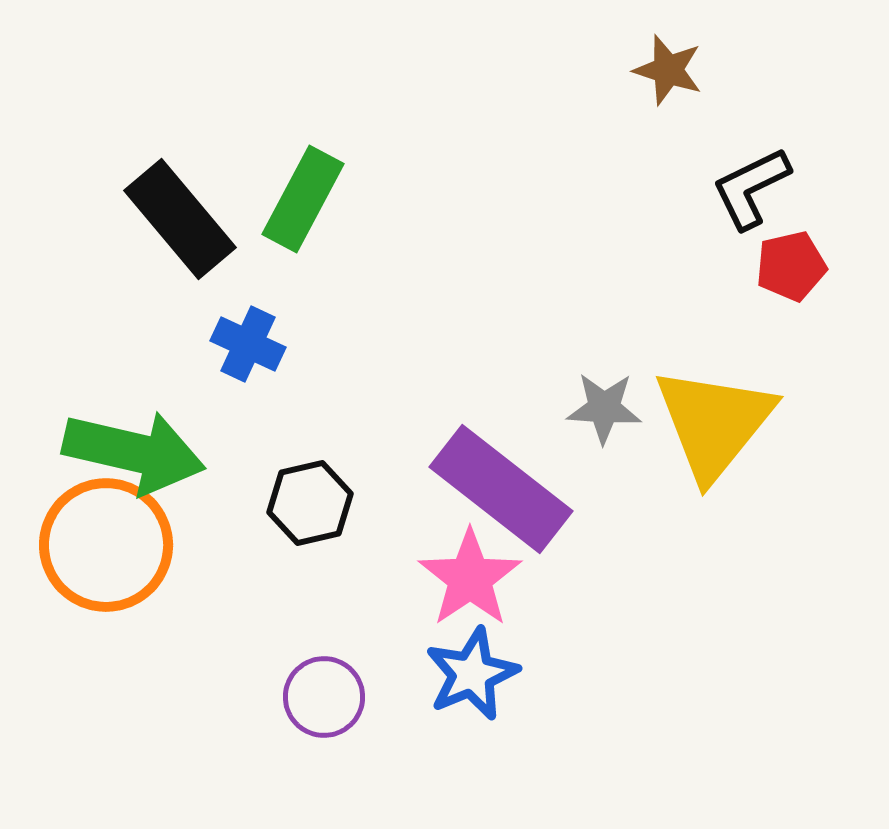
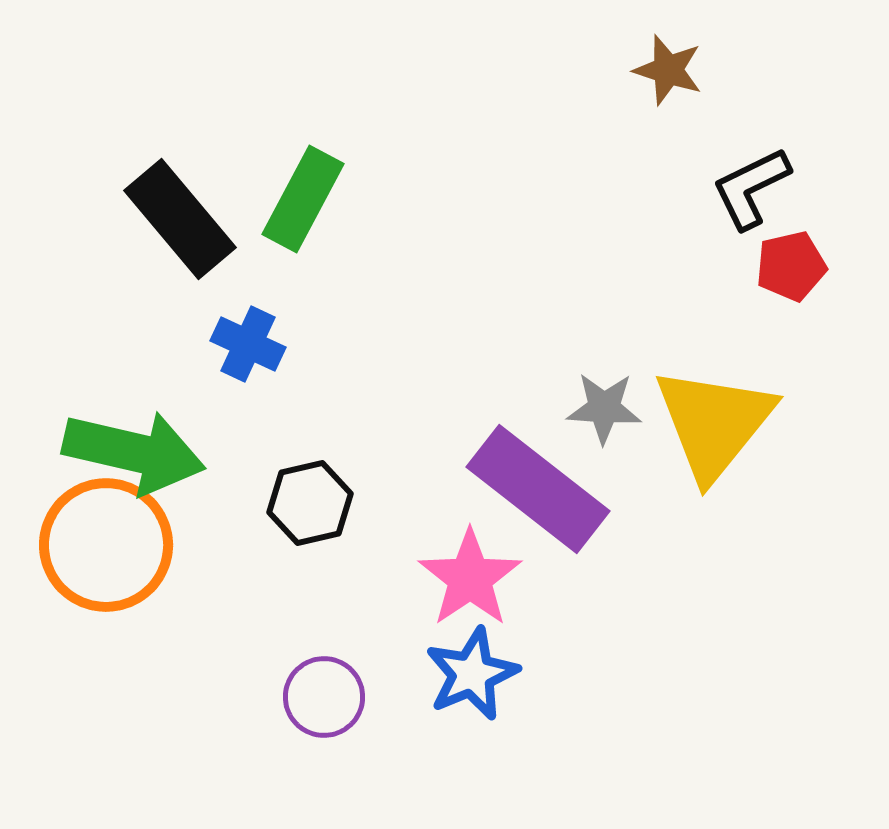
purple rectangle: moved 37 px right
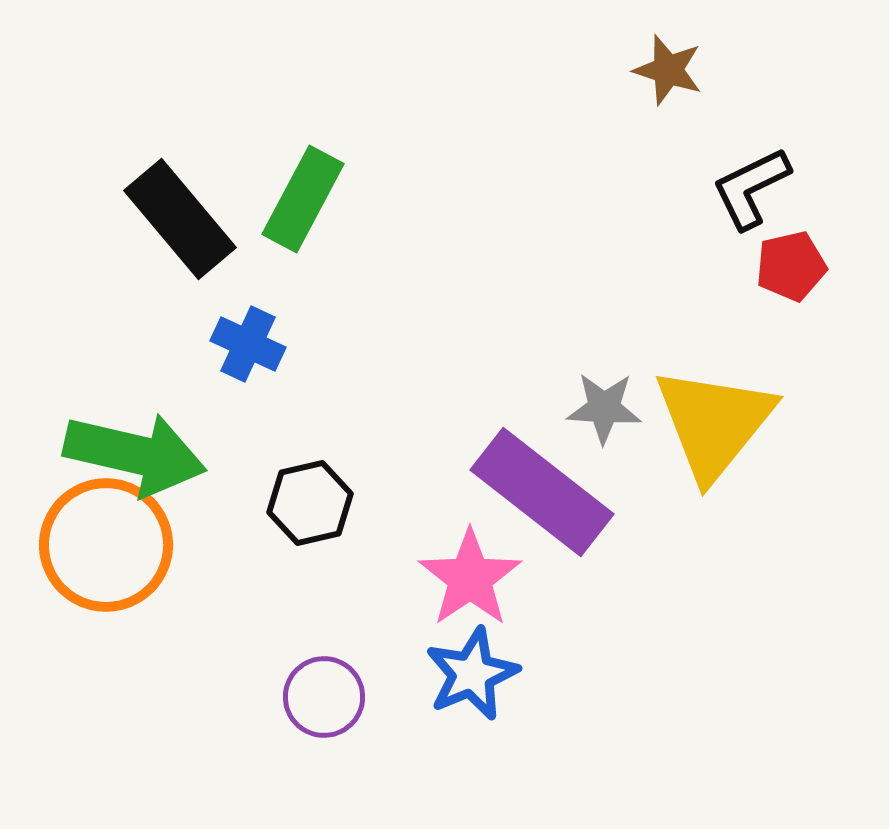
green arrow: moved 1 px right, 2 px down
purple rectangle: moved 4 px right, 3 px down
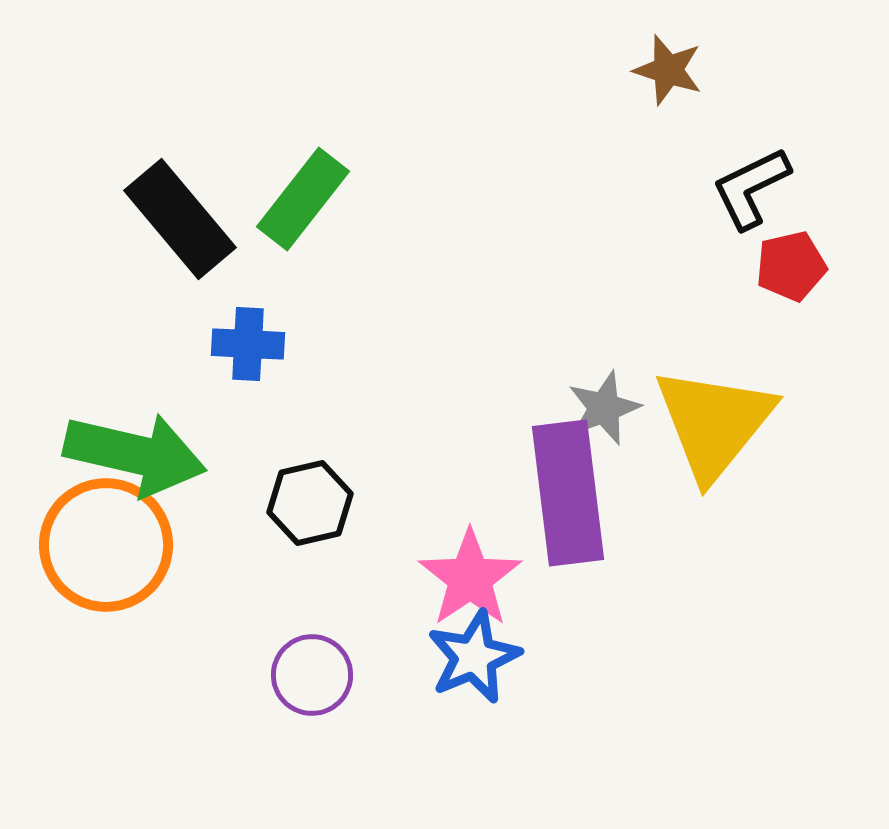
green rectangle: rotated 10 degrees clockwise
blue cross: rotated 22 degrees counterclockwise
gray star: rotated 24 degrees counterclockwise
purple rectangle: moved 26 px right, 1 px down; rotated 45 degrees clockwise
blue star: moved 2 px right, 17 px up
purple circle: moved 12 px left, 22 px up
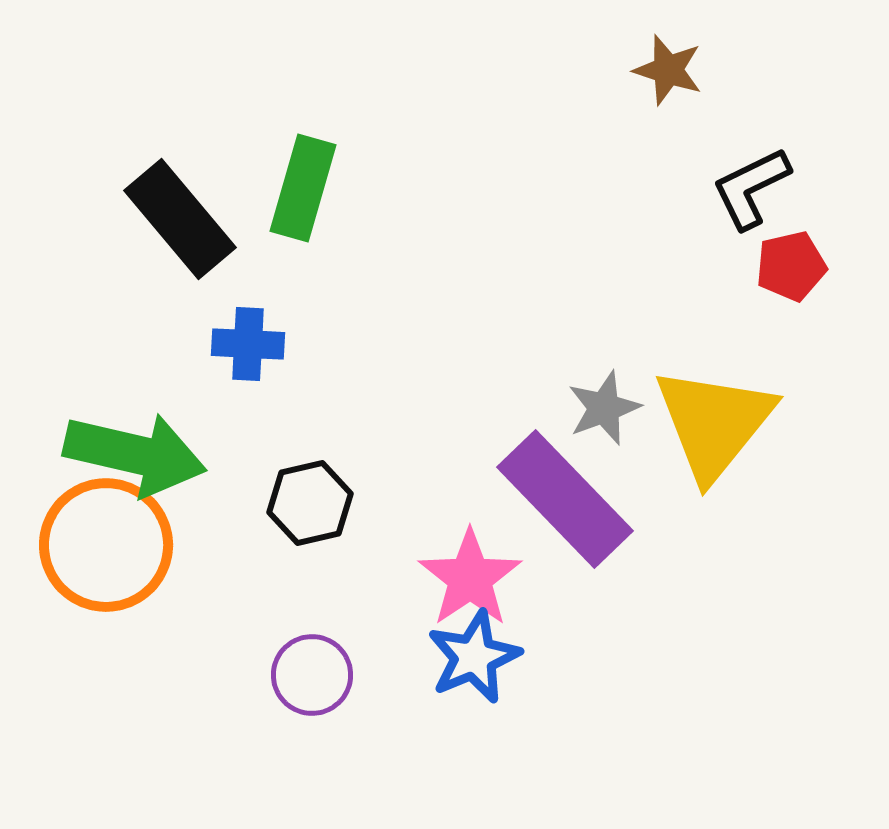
green rectangle: moved 11 px up; rotated 22 degrees counterclockwise
purple rectangle: moved 3 px left, 6 px down; rotated 37 degrees counterclockwise
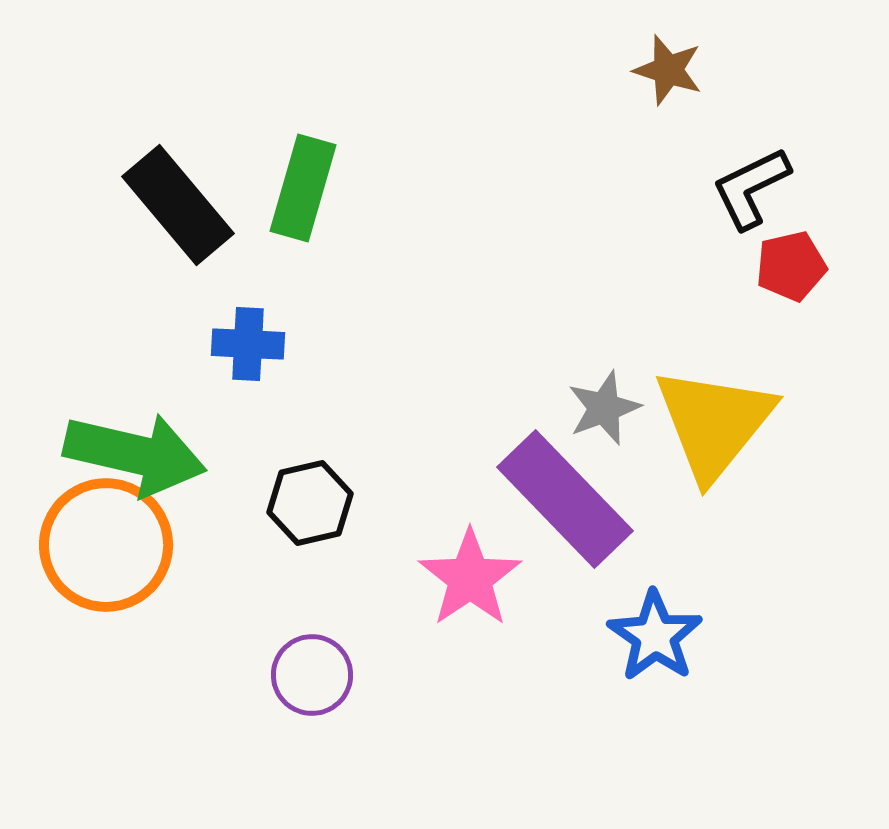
black rectangle: moved 2 px left, 14 px up
blue star: moved 181 px right, 21 px up; rotated 14 degrees counterclockwise
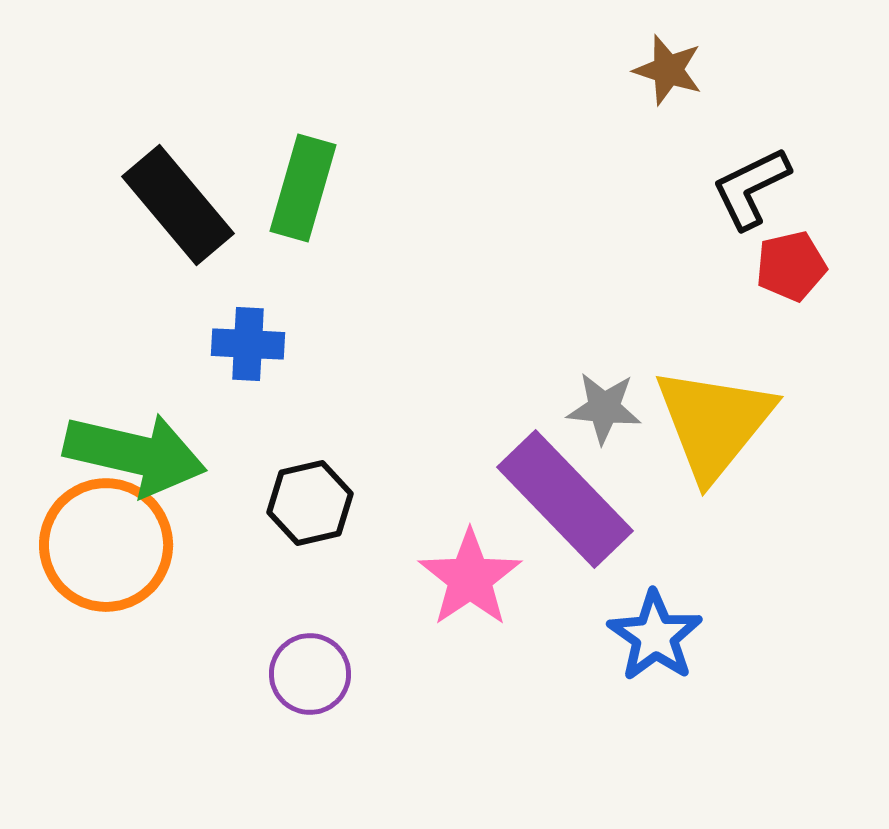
gray star: rotated 26 degrees clockwise
purple circle: moved 2 px left, 1 px up
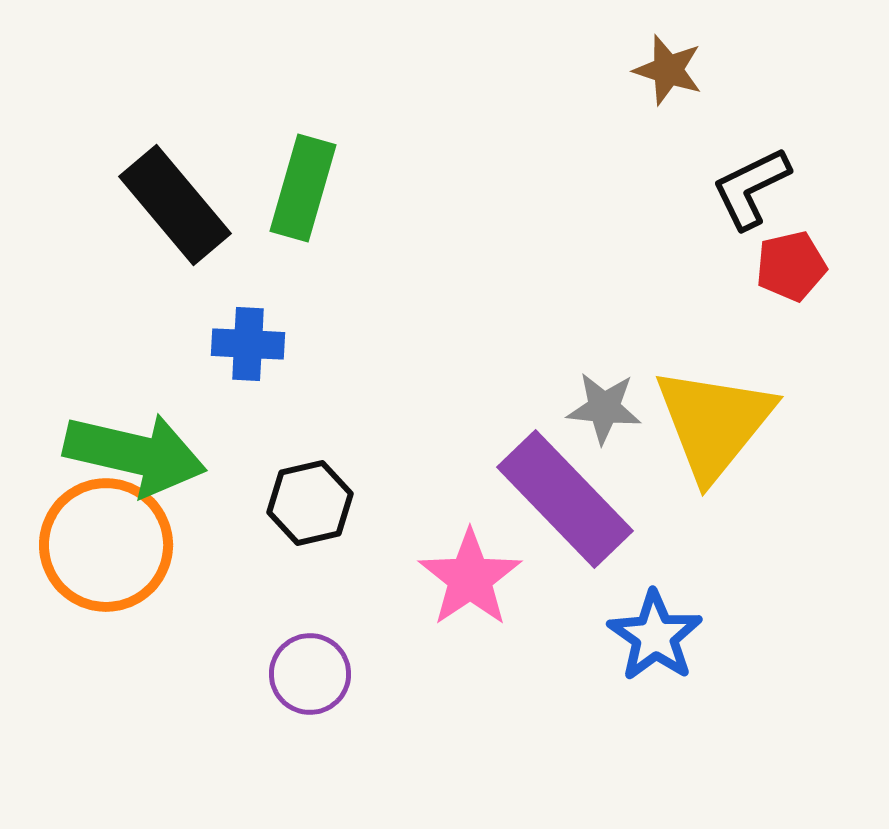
black rectangle: moved 3 px left
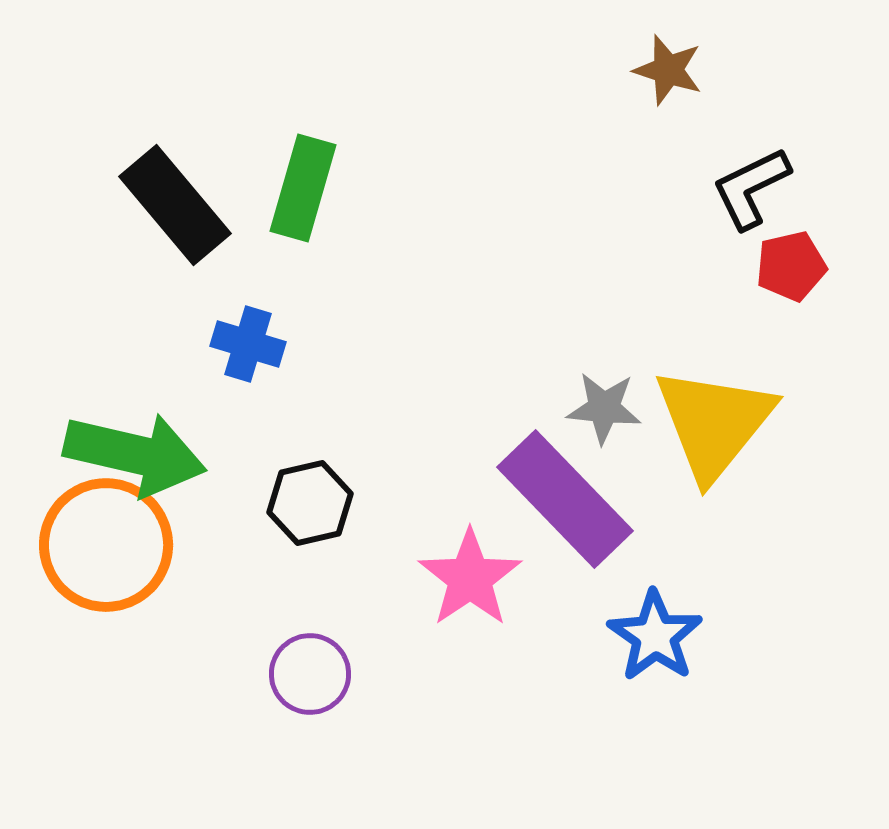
blue cross: rotated 14 degrees clockwise
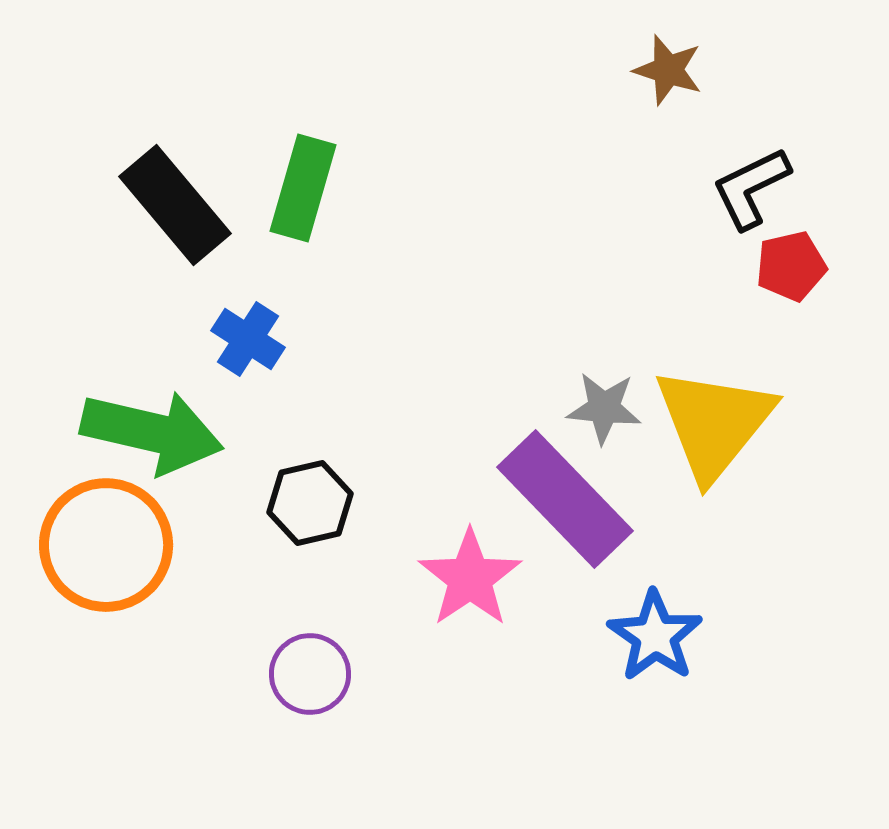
blue cross: moved 5 px up; rotated 16 degrees clockwise
green arrow: moved 17 px right, 22 px up
